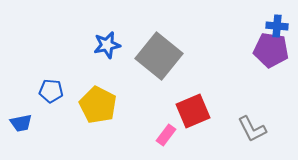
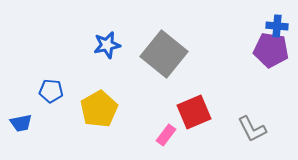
gray square: moved 5 px right, 2 px up
yellow pentagon: moved 1 px right, 4 px down; rotated 15 degrees clockwise
red square: moved 1 px right, 1 px down
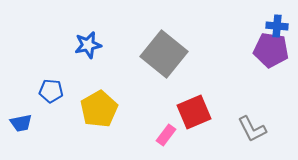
blue star: moved 19 px left
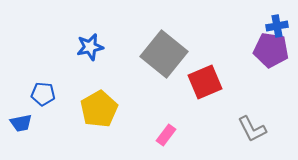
blue cross: rotated 15 degrees counterclockwise
blue star: moved 2 px right, 2 px down
blue pentagon: moved 8 px left, 3 px down
red square: moved 11 px right, 30 px up
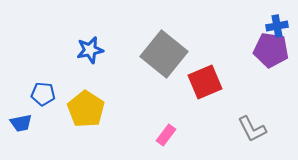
blue star: moved 3 px down
yellow pentagon: moved 13 px left; rotated 9 degrees counterclockwise
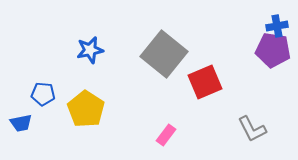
purple pentagon: moved 2 px right
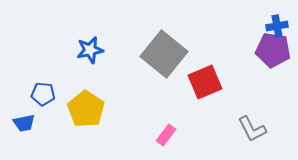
blue trapezoid: moved 3 px right
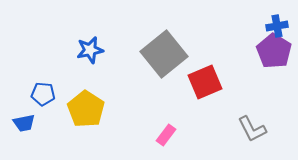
purple pentagon: moved 1 px right, 1 px down; rotated 24 degrees clockwise
gray square: rotated 12 degrees clockwise
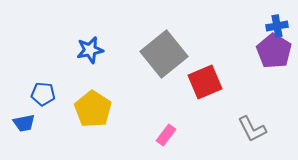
yellow pentagon: moved 7 px right
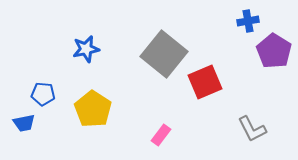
blue cross: moved 29 px left, 5 px up
blue star: moved 4 px left, 1 px up
gray square: rotated 12 degrees counterclockwise
pink rectangle: moved 5 px left
